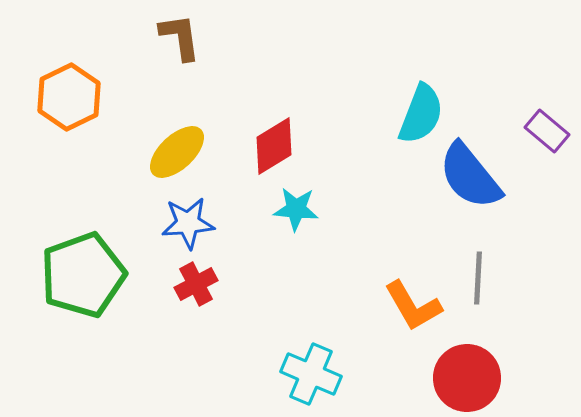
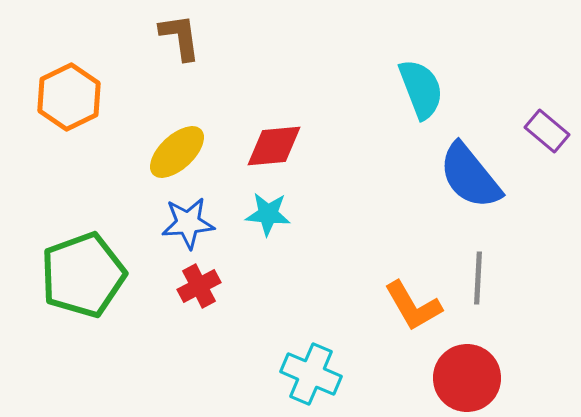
cyan semicircle: moved 25 px up; rotated 42 degrees counterclockwise
red diamond: rotated 26 degrees clockwise
cyan star: moved 28 px left, 5 px down
red cross: moved 3 px right, 2 px down
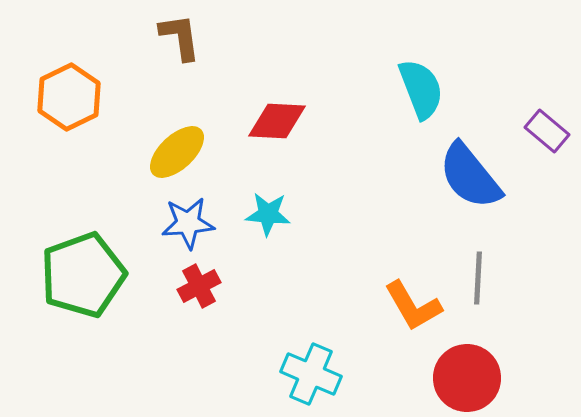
red diamond: moved 3 px right, 25 px up; rotated 8 degrees clockwise
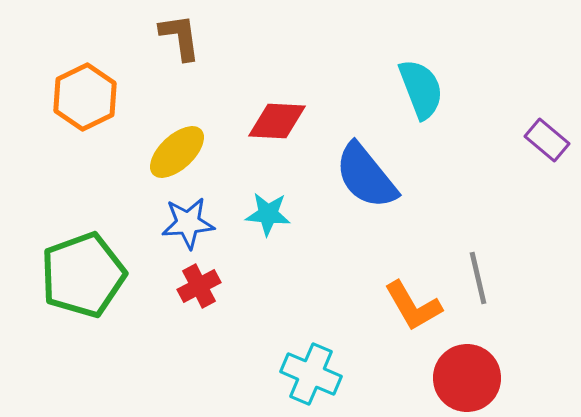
orange hexagon: moved 16 px right
purple rectangle: moved 9 px down
blue semicircle: moved 104 px left
gray line: rotated 16 degrees counterclockwise
